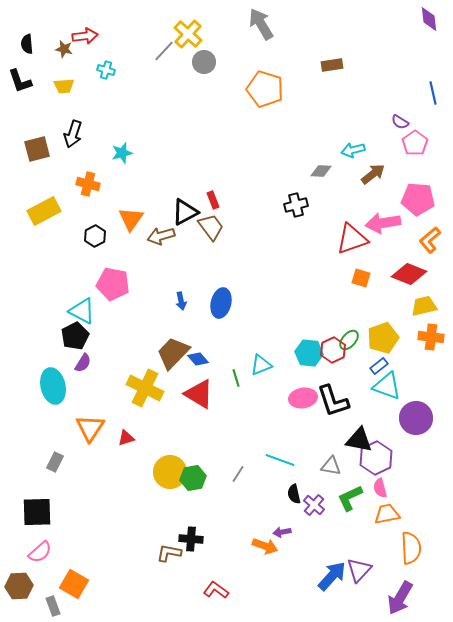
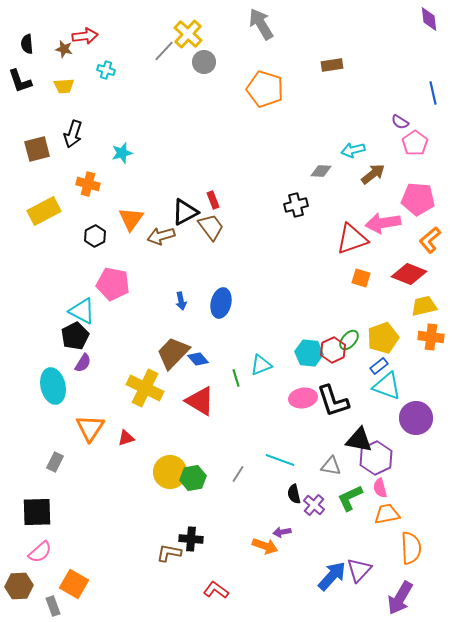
red triangle at (199, 394): moved 1 px right, 7 px down
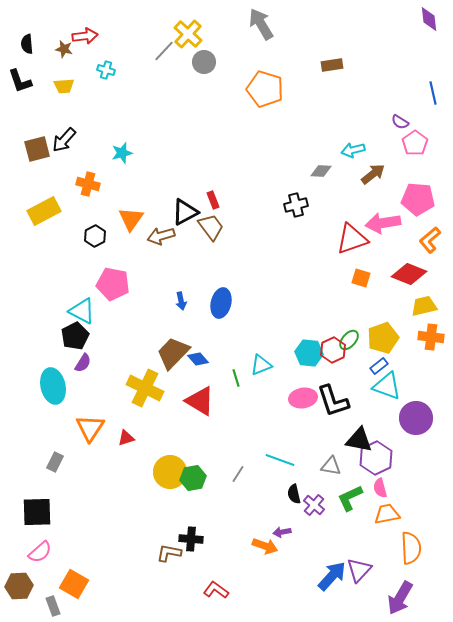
black arrow at (73, 134): moved 9 px left, 6 px down; rotated 24 degrees clockwise
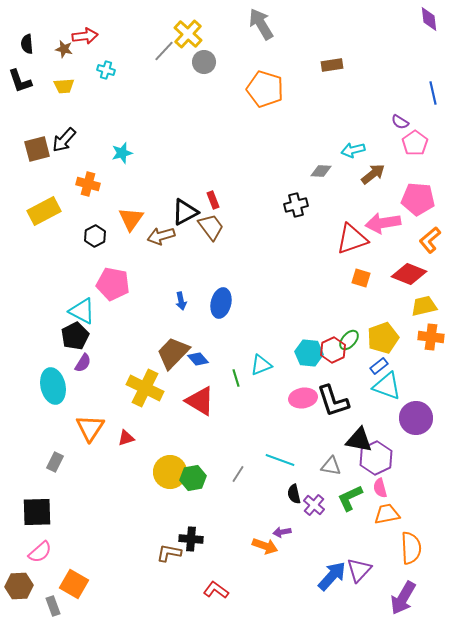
purple arrow at (400, 598): moved 3 px right
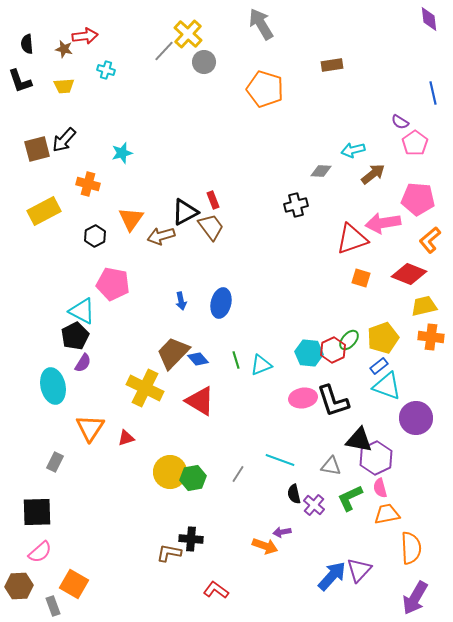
green line at (236, 378): moved 18 px up
purple arrow at (403, 598): moved 12 px right
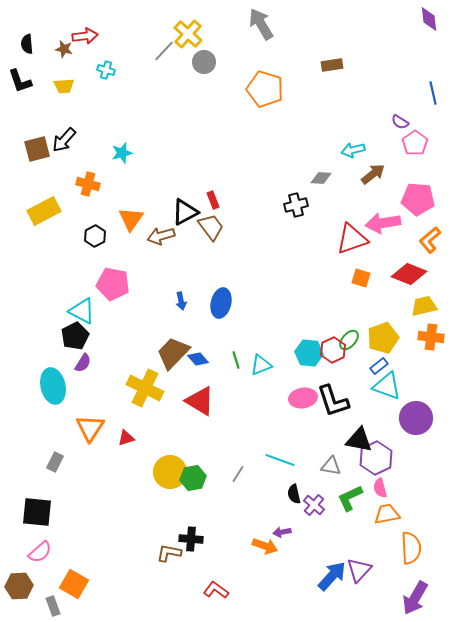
gray diamond at (321, 171): moved 7 px down
black square at (37, 512): rotated 8 degrees clockwise
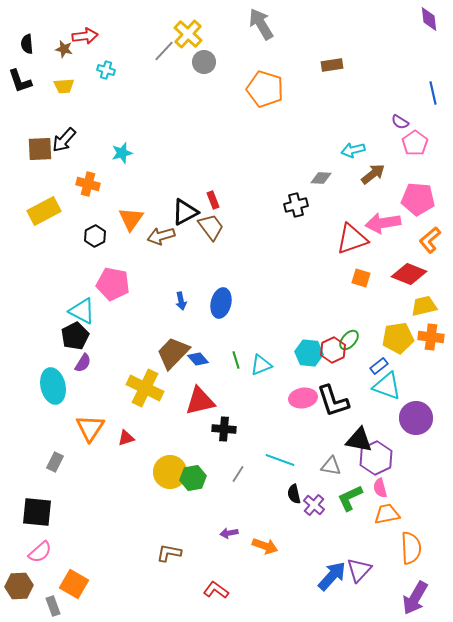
brown square at (37, 149): moved 3 px right; rotated 12 degrees clockwise
yellow pentagon at (383, 338): moved 15 px right; rotated 12 degrees clockwise
red triangle at (200, 401): rotated 44 degrees counterclockwise
purple arrow at (282, 532): moved 53 px left, 1 px down
black cross at (191, 539): moved 33 px right, 110 px up
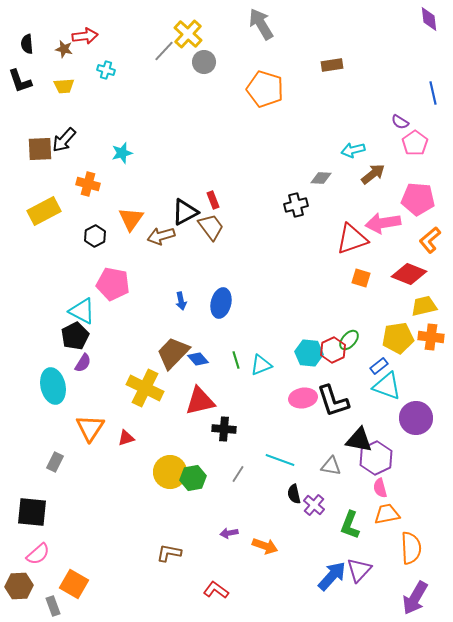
green L-shape at (350, 498): moved 27 px down; rotated 44 degrees counterclockwise
black square at (37, 512): moved 5 px left
pink semicircle at (40, 552): moved 2 px left, 2 px down
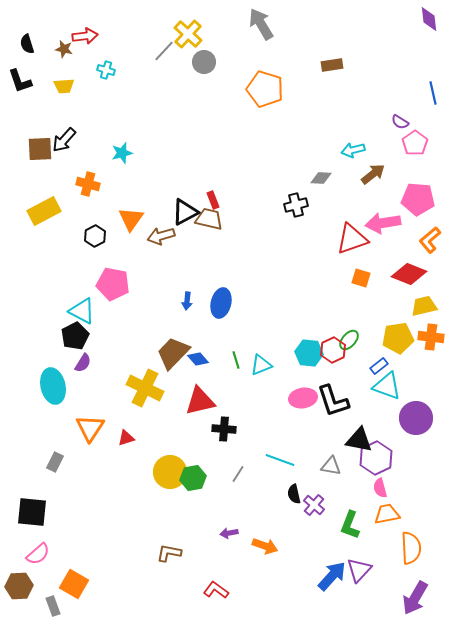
black semicircle at (27, 44): rotated 12 degrees counterclockwise
brown trapezoid at (211, 227): moved 2 px left, 8 px up; rotated 40 degrees counterclockwise
blue arrow at (181, 301): moved 6 px right; rotated 18 degrees clockwise
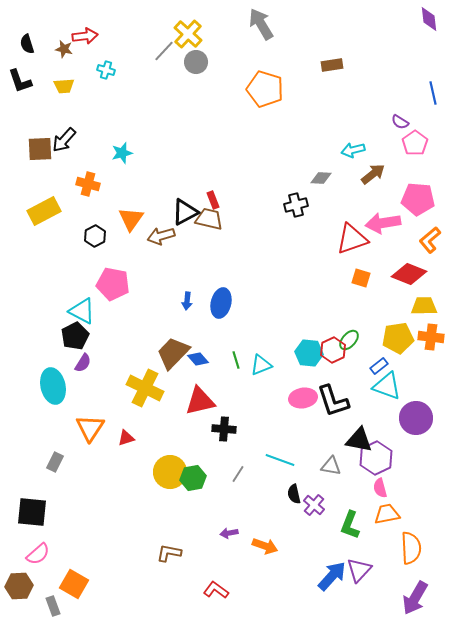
gray circle at (204, 62): moved 8 px left
yellow trapezoid at (424, 306): rotated 12 degrees clockwise
